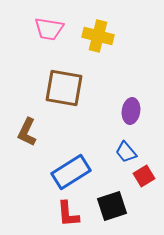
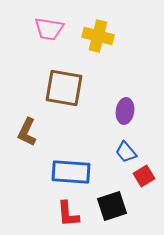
purple ellipse: moved 6 px left
blue rectangle: rotated 36 degrees clockwise
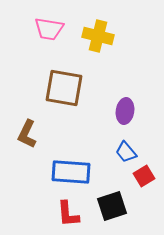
brown L-shape: moved 2 px down
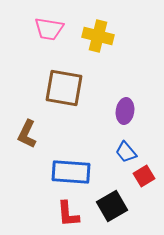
black square: rotated 12 degrees counterclockwise
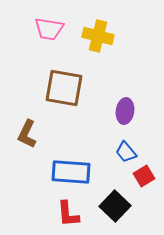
black square: moved 3 px right; rotated 16 degrees counterclockwise
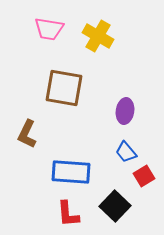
yellow cross: rotated 16 degrees clockwise
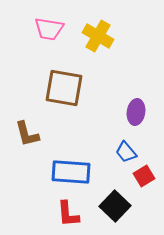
purple ellipse: moved 11 px right, 1 px down
brown L-shape: rotated 40 degrees counterclockwise
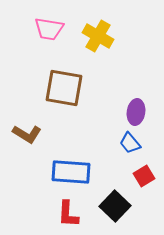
brown L-shape: rotated 44 degrees counterclockwise
blue trapezoid: moved 4 px right, 9 px up
red L-shape: rotated 8 degrees clockwise
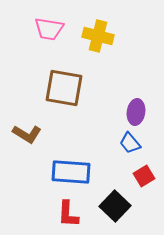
yellow cross: rotated 16 degrees counterclockwise
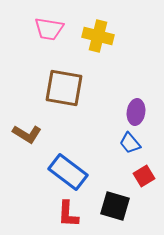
blue rectangle: moved 3 px left; rotated 33 degrees clockwise
black square: rotated 28 degrees counterclockwise
